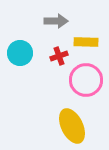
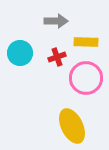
red cross: moved 2 px left, 1 px down
pink circle: moved 2 px up
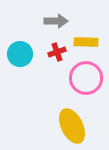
cyan circle: moved 1 px down
red cross: moved 5 px up
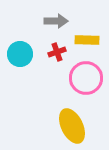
yellow rectangle: moved 1 px right, 2 px up
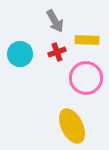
gray arrow: moved 1 px left; rotated 60 degrees clockwise
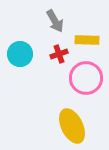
red cross: moved 2 px right, 2 px down
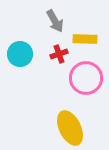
yellow rectangle: moved 2 px left, 1 px up
yellow ellipse: moved 2 px left, 2 px down
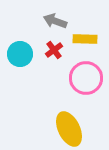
gray arrow: rotated 140 degrees clockwise
red cross: moved 5 px left, 4 px up; rotated 18 degrees counterclockwise
yellow ellipse: moved 1 px left, 1 px down
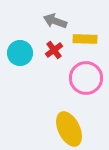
cyan circle: moved 1 px up
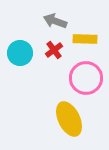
yellow ellipse: moved 10 px up
